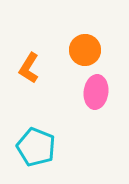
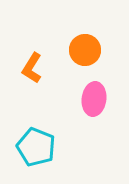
orange L-shape: moved 3 px right
pink ellipse: moved 2 px left, 7 px down
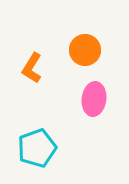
cyan pentagon: moved 1 px right, 1 px down; rotated 30 degrees clockwise
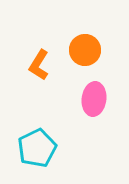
orange L-shape: moved 7 px right, 3 px up
cyan pentagon: rotated 6 degrees counterclockwise
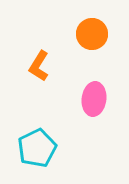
orange circle: moved 7 px right, 16 px up
orange L-shape: moved 1 px down
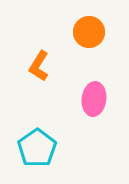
orange circle: moved 3 px left, 2 px up
cyan pentagon: rotated 9 degrees counterclockwise
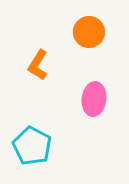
orange L-shape: moved 1 px left, 1 px up
cyan pentagon: moved 5 px left, 2 px up; rotated 9 degrees counterclockwise
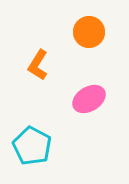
pink ellipse: moved 5 px left; rotated 52 degrees clockwise
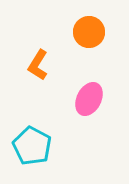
pink ellipse: rotated 32 degrees counterclockwise
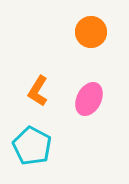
orange circle: moved 2 px right
orange L-shape: moved 26 px down
